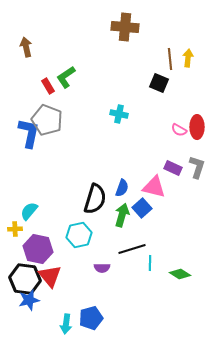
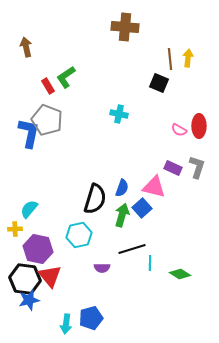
red ellipse: moved 2 px right, 1 px up
cyan semicircle: moved 2 px up
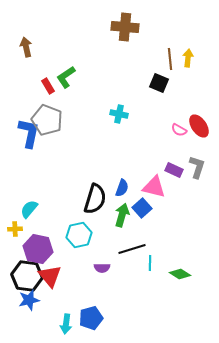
red ellipse: rotated 35 degrees counterclockwise
purple rectangle: moved 1 px right, 2 px down
black hexagon: moved 2 px right, 3 px up
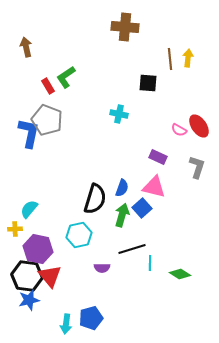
black square: moved 11 px left; rotated 18 degrees counterclockwise
purple rectangle: moved 16 px left, 13 px up
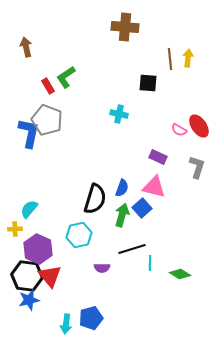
purple hexagon: rotated 12 degrees clockwise
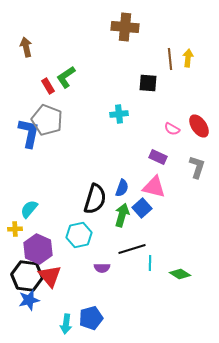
cyan cross: rotated 18 degrees counterclockwise
pink semicircle: moved 7 px left, 1 px up
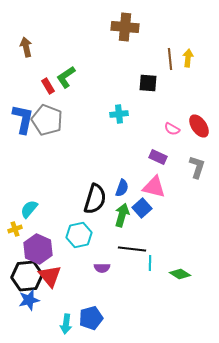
blue L-shape: moved 6 px left, 14 px up
yellow cross: rotated 16 degrees counterclockwise
black line: rotated 24 degrees clockwise
black hexagon: rotated 12 degrees counterclockwise
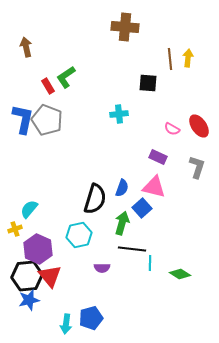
green arrow: moved 8 px down
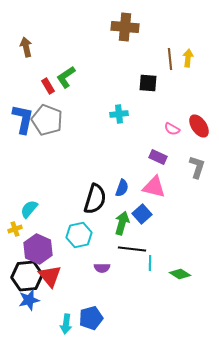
blue square: moved 6 px down
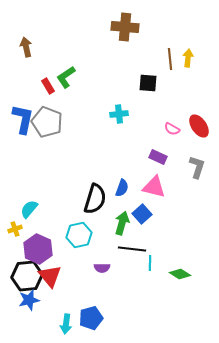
gray pentagon: moved 2 px down
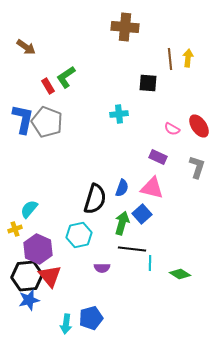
brown arrow: rotated 138 degrees clockwise
pink triangle: moved 2 px left, 1 px down
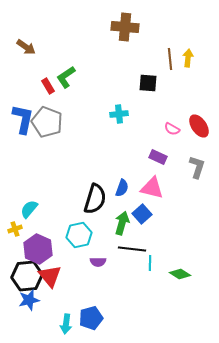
purple semicircle: moved 4 px left, 6 px up
